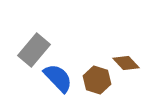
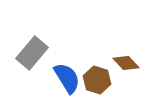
gray rectangle: moved 2 px left, 3 px down
blue semicircle: moved 9 px right; rotated 12 degrees clockwise
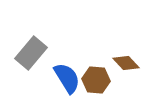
gray rectangle: moved 1 px left
brown hexagon: moved 1 px left; rotated 12 degrees counterclockwise
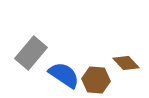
blue semicircle: moved 3 px left, 3 px up; rotated 24 degrees counterclockwise
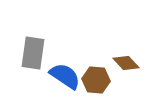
gray rectangle: moved 2 px right; rotated 32 degrees counterclockwise
blue semicircle: moved 1 px right, 1 px down
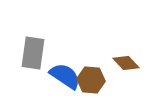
brown hexagon: moved 5 px left
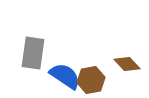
brown diamond: moved 1 px right, 1 px down
brown hexagon: rotated 16 degrees counterclockwise
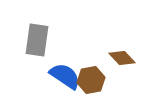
gray rectangle: moved 4 px right, 13 px up
brown diamond: moved 5 px left, 6 px up
